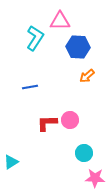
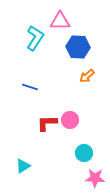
blue line: rotated 28 degrees clockwise
cyan triangle: moved 12 px right, 4 px down
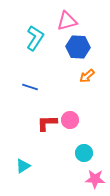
pink triangle: moved 7 px right; rotated 15 degrees counterclockwise
pink star: moved 1 px down
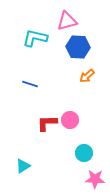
cyan L-shape: rotated 110 degrees counterclockwise
blue line: moved 3 px up
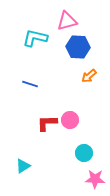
orange arrow: moved 2 px right
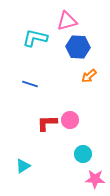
cyan circle: moved 1 px left, 1 px down
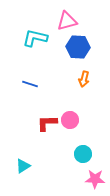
orange arrow: moved 5 px left, 3 px down; rotated 35 degrees counterclockwise
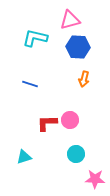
pink triangle: moved 3 px right, 1 px up
cyan circle: moved 7 px left
cyan triangle: moved 1 px right, 9 px up; rotated 14 degrees clockwise
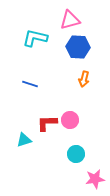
cyan triangle: moved 17 px up
pink star: rotated 12 degrees counterclockwise
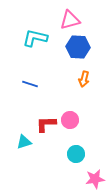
red L-shape: moved 1 px left, 1 px down
cyan triangle: moved 2 px down
